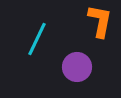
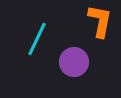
purple circle: moved 3 px left, 5 px up
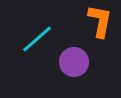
cyan line: rotated 24 degrees clockwise
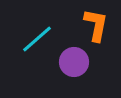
orange L-shape: moved 4 px left, 4 px down
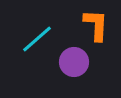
orange L-shape: rotated 8 degrees counterclockwise
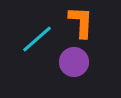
orange L-shape: moved 15 px left, 3 px up
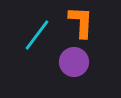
cyan line: moved 4 px up; rotated 12 degrees counterclockwise
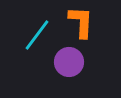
purple circle: moved 5 px left
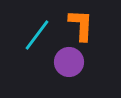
orange L-shape: moved 3 px down
